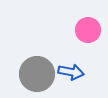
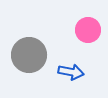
gray circle: moved 8 px left, 19 px up
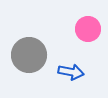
pink circle: moved 1 px up
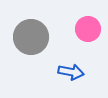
gray circle: moved 2 px right, 18 px up
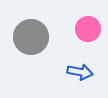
blue arrow: moved 9 px right
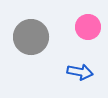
pink circle: moved 2 px up
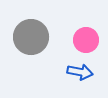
pink circle: moved 2 px left, 13 px down
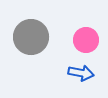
blue arrow: moved 1 px right, 1 px down
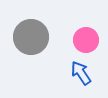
blue arrow: rotated 135 degrees counterclockwise
